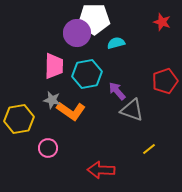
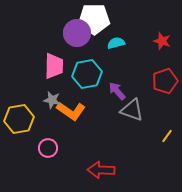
red star: moved 19 px down
yellow line: moved 18 px right, 13 px up; rotated 16 degrees counterclockwise
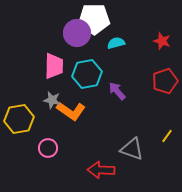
gray triangle: moved 39 px down
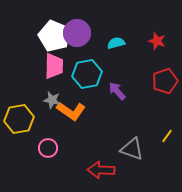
white pentagon: moved 40 px left, 17 px down; rotated 24 degrees clockwise
red star: moved 5 px left
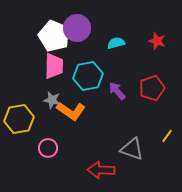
purple circle: moved 5 px up
cyan hexagon: moved 1 px right, 2 px down
red pentagon: moved 13 px left, 7 px down
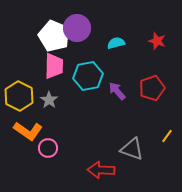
gray star: moved 3 px left; rotated 24 degrees clockwise
orange L-shape: moved 43 px left, 20 px down
yellow hexagon: moved 23 px up; rotated 24 degrees counterclockwise
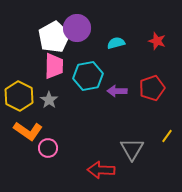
white pentagon: moved 1 px down; rotated 20 degrees clockwise
purple arrow: rotated 48 degrees counterclockwise
gray triangle: rotated 40 degrees clockwise
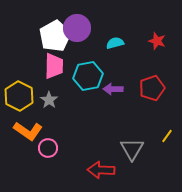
white pentagon: moved 1 px right, 1 px up
cyan semicircle: moved 1 px left
purple arrow: moved 4 px left, 2 px up
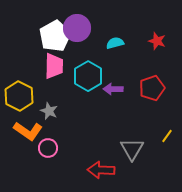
cyan hexagon: rotated 20 degrees counterclockwise
gray star: moved 11 px down; rotated 12 degrees counterclockwise
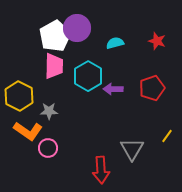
gray star: rotated 24 degrees counterclockwise
red arrow: rotated 96 degrees counterclockwise
